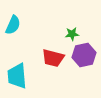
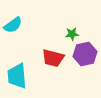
cyan semicircle: rotated 30 degrees clockwise
purple hexagon: moved 1 px right, 1 px up
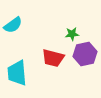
cyan trapezoid: moved 3 px up
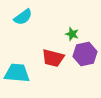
cyan semicircle: moved 10 px right, 8 px up
green star: rotated 24 degrees clockwise
cyan trapezoid: rotated 100 degrees clockwise
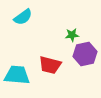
green star: moved 1 px down; rotated 24 degrees counterclockwise
red trapezoid: moved 3 px left, 7 px down
cyan trapezoid: moved 2 px down
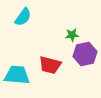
cyan semicircle: rotated 18 degrees counterclockwise
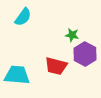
green star: rotated 16 degrees clockwise
purple hexagon: rotated 20 degrees counterclockwise
red trapezoid: moved 6 px right, 1 px down
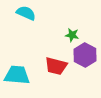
cyan semicircle: moved 3 px right, 4 px up; rotated 102 degrees counterclockwise
purple hexagon: moved 1 px down
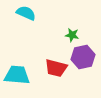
purple hexagon: moved 2 px left, 2 px down; rotated 20 degrees clockwise
red trapezoid: moved 2 px down
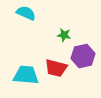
green star: moved 8 px left
purple hexagon: moved 1 px up
cyan trapezoid: moved 9 px right
